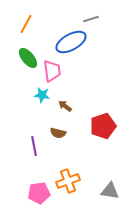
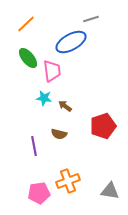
orange line: rotated 18 degrees clockwise
cyan star: moved 2 px right, 3 px down
brown semicircle: moved 1 px right, 1 px down
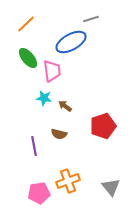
gray triangle: moved 1 px right, 4 px up; rotated 42 degrees clockwise
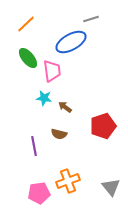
brown arrow: moved 1 px down
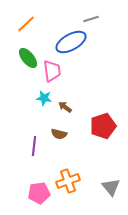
purple line: rotated 18 degrees clockwise
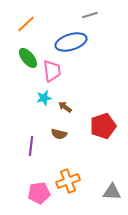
gray line: moved 1 px left, 4 px up
blue ellipse: rotated 12 degrees clockwise
cyan star: rotated 21 degrees counterclockwise
purple line: moved 3 px left
gray triangle: moved 1 px right, 5 px down; rotated 48 degrees counterclockwise
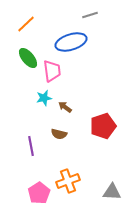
purple line: rotated 18 degrees counterclockwise
pink pentagon: rotated 25 degrees counterclockwise
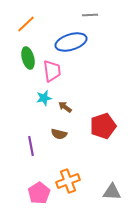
gray line: rotated 14 degrees clockwise
green ellipse: rotated 25 degrees clockwise
